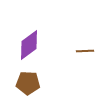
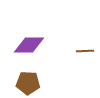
purple diamond: rotated 36 degrees clockwise
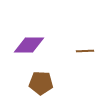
brown pentagon: moved 13 px right
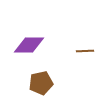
brown pentagon: rotated 15 degrees counterclockwise
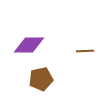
brown pentagon: moved 4 px up
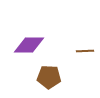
brown pentagon: moved 8 px right, 2 px up; rotated 15 degrees clockwise
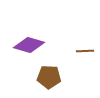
purple diamond: rotated 16 degrees clockwise
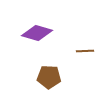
purple diamond: moved 8 px right, 12 px up
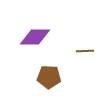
purple diamond: moved 2 px left, 4 px down; rotated 16 degrees counterclockwise
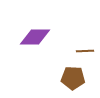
brown pentagon: moved 24 px right, 1 px down
